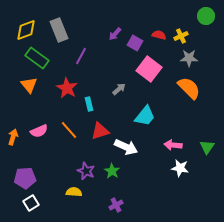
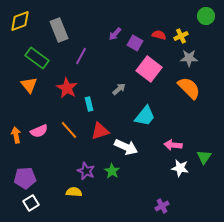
yellow diamond: moved 6 px left, 9 px up
orange arrow: moved 3 px right, 2 px up; rotated 28 degrees counterclockwise
green triangle: moved 3 px left, 10 px down
purple cross: moved 46 px right, 1 px down
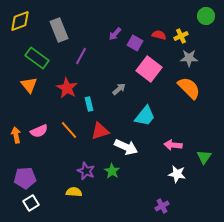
white star: moved 3 px left, 6 px down
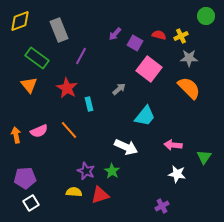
red triangle: moved 64 px down
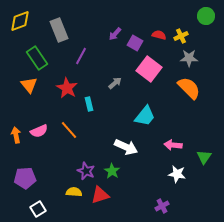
green rectangle: rotated 20 degrees clockwise
gray arrow: moved 4 px left, 6 px up
white square: moved 7 px right, 6 px down
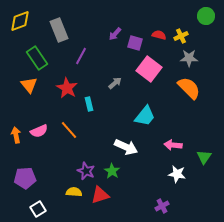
purple square: rotated 14 degrees counterclockwise
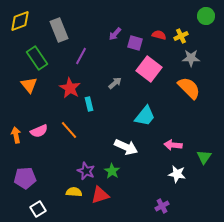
gray star: moved 2 px right
red star: moved 3 px right
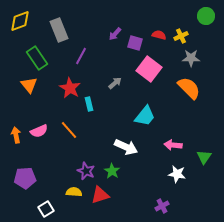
white square: moved 8 px right
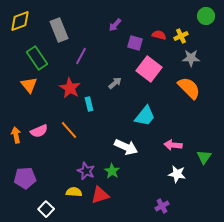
purple arrow: moved 9 px up
white square: rotated 14 degrees counterclockwise
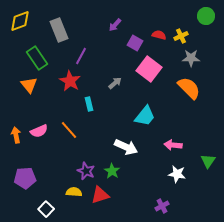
purple square: rotated 14 degrees clockwise
red star: moved 7 px up
green triangle: moved 4 px right, 4 px down
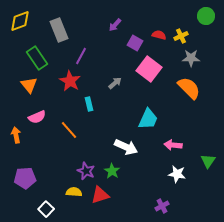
cyan trapezoid: moved 3 px right, 3 px down; rotated 15 degrees counterclockwise
pink semicircle: moved 2 px left, 14 px up
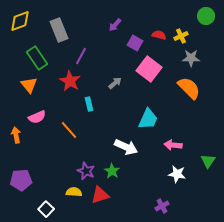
purple pentagon: moved 4 px left, 2 px down
